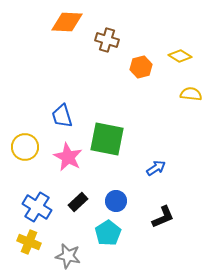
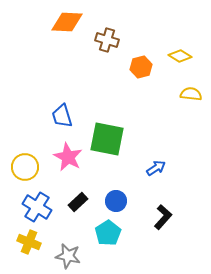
yellow circle: moved 20 px down
black L-shape: rotated 25 degrees counterclockwise
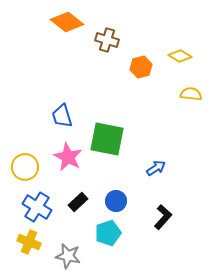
orange diamond: rotated 36 degrees clockwise
cyan pentagon: rotated 15 degrees clockwise
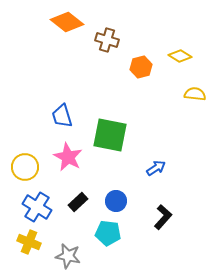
yellow semicircle: moved 4 px right
green square: moved 3 px right, 4 px up
cyan pentagon: rotated 25 degrees clockwise
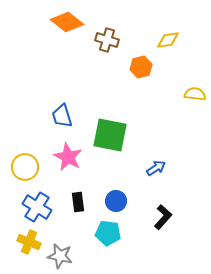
yellow diamond: moved 12 px left, 16 px up; rotated 40 degrees counterclockwise
black rectangle: rotated 54 degrees counterclockwise
gray star: moved 8 px left
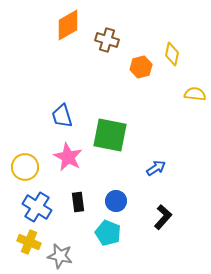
orange diamond: moved 1 px right, 3 px down; rotated 68 degrees counterclockwise
yellow diamond: moved 4 px right, 14 px down; rotated 70 degrees counterclockwise
cyan pentagon: rotated 15 degrees clockwise
